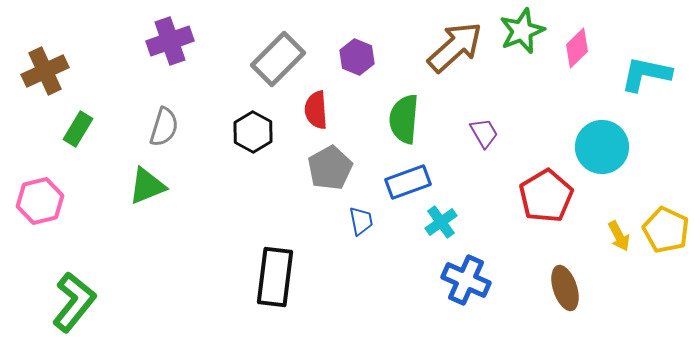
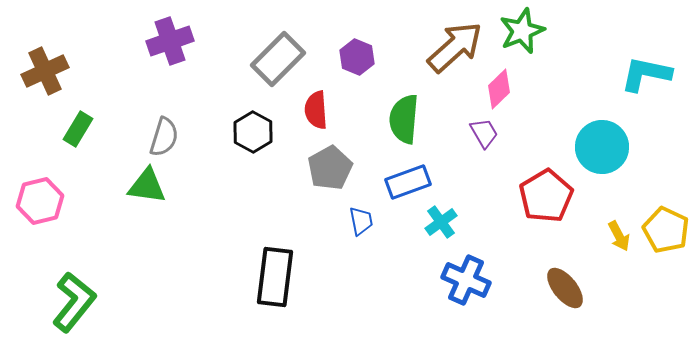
pink diamond: moved 78 px left, 41 px down
gray semicircle: moved 10 px down
green triangle: rotated 30 degrees clockwise
brown ellipse: rotated 21 degrees counterclockwise
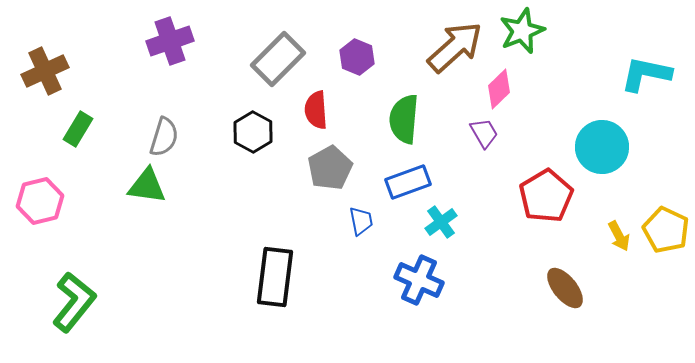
blue cross: moved 47 px left
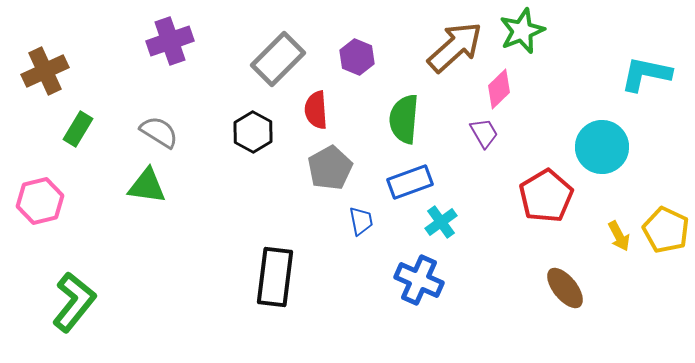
gray semicircle: moved 5 px left, 5 px up; rotated 75 degrees counterclockwise
blue rectangle: moved 2 px right
